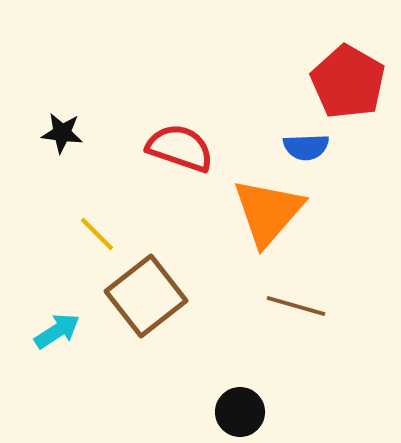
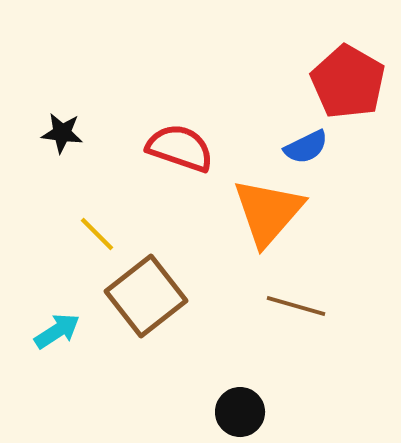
blue semicircle: rotated 24 degrees counterclockwise
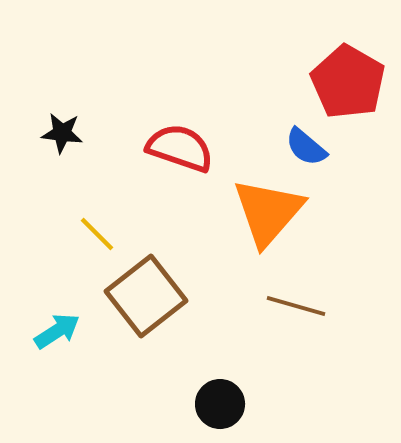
blue semicircle: rotated 66 degrees clockwise
black circle: moved 20 px left, 8 px up
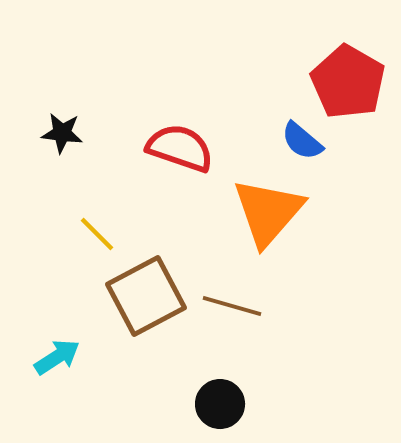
blue semicircle: moved 4 px left, 6 px up
brown square: rotated 10 degrees clockwise
brown line: moved 64 px left
cyan arrow: moved 26 px down
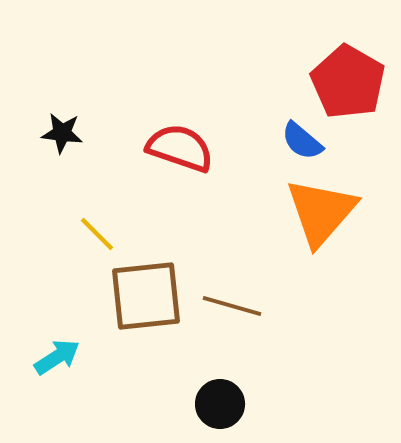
orange triangle: moved 53 px right
brown square: rotated 22 degrees clockwise
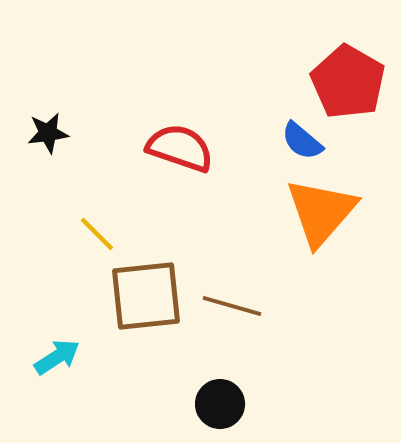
black star: moved 14 px left; rotated 15 degrees counterclockwise
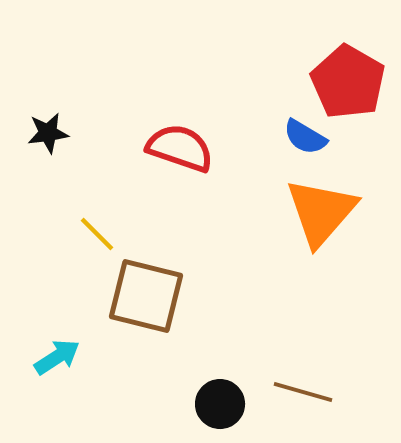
blue semicircle: moved 3 px right, 4 px up; rotated 9 degrees counterclockwise
brown square: rotated 20 degrees clockwise
brown line: moved 71 px right, 86 px down
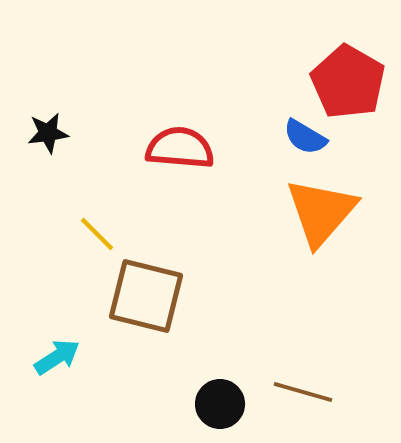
red semicircle: rotated 14 degrees counterclockwise
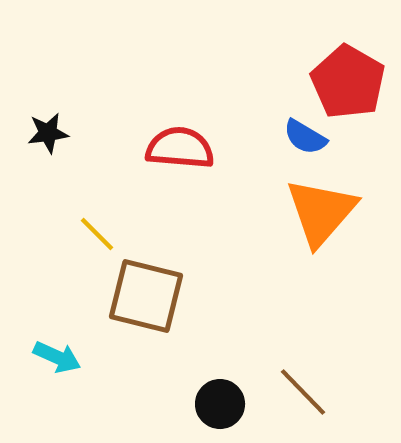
cyan arrow: rotated 57 degrees clockwise
brown line: rotated 30 degrees clockwise
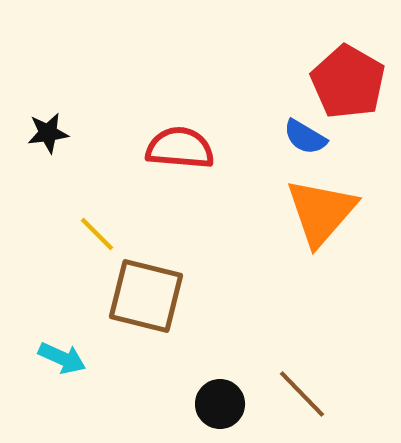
cyan arrow: moved 5 px right, 1 px down
brown line: moved 1 px left, 2 px down
